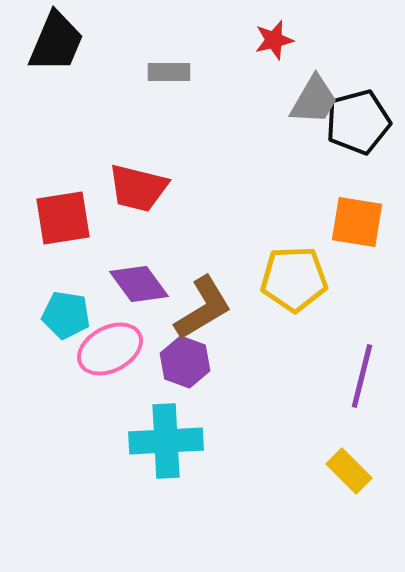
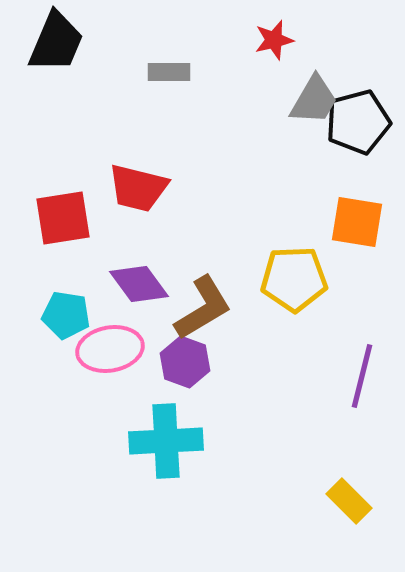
pink ellipse: rotated 18 degrees clockwise
yellow rectangle: moved 30 px down
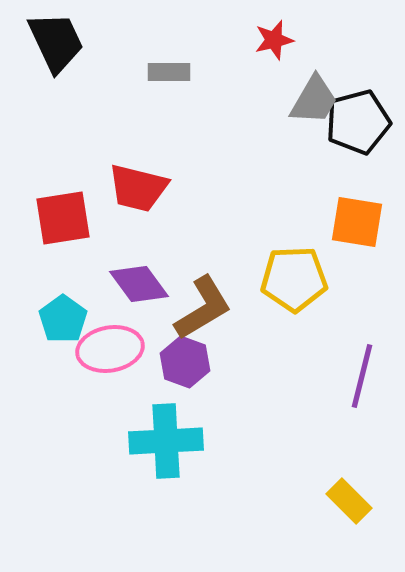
black trapezoid: rotated 48 degrees counterclockwise
cyan pentagon: moved 3 px left, 4 px down; rotated 27 degrees clockwise
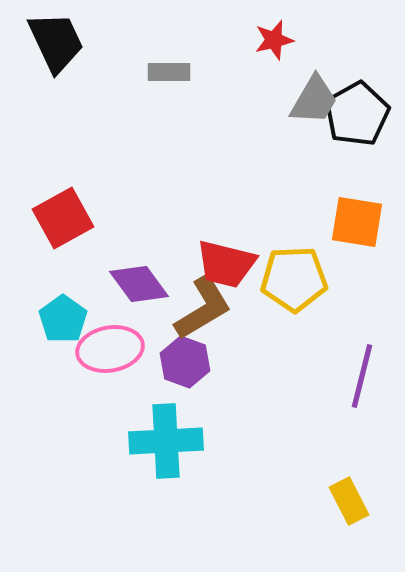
black pentagon: moved 1 px left, 8 px up; rotated 14 degrees counterclockwise
red trapezoid: moved 88 px right, 76 px down
red square: rotated 20 degrees counterclockwise
yellow rectangle: rotated 18 degrees clockwise
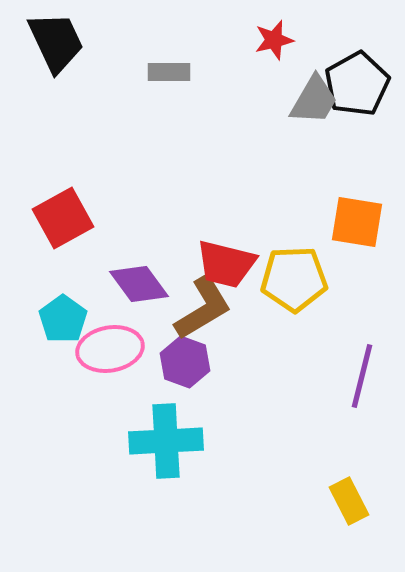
black pentagon: moved 30 px up
